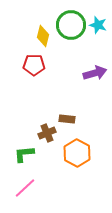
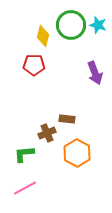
purple arrow: rotated 85 degrees clockwise
pink line: rotated 15 degrees clockwise
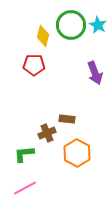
cyan star: rotated 12 degrees clockwise
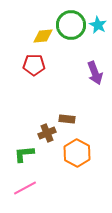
yellow diamond: rotated 70 degrees clockwise
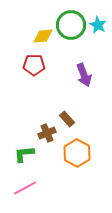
purple arrow: moved 11 px left, 2 px down
brown rectangle: rotated 42 degrees clockwise
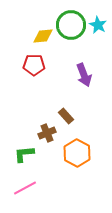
brown rectangle: moved 1 px left, 3 px up
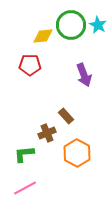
red pentagon: moved 4 px left
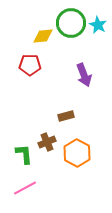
green circle: moved 2 px up
brown rectangle: rotated 63 degrees counterclockwise
brown cross: moved 9 px down
green L-shape: rotated 90 degrees clockwise
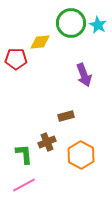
yellow diamond: moved 3 px left, 6 px down
red pentagon: moved 14 px left, 6 px up
orange hexagon: moved 4 px right, 2 px down
pink line: moved 1 px left, 3 px up
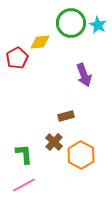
red pentagon: moved 1 px right, 1 px up; rotated 30 degrees counterclockwise
brown cross: moved 7 px right; rotated 24 degrees counterclockwise
